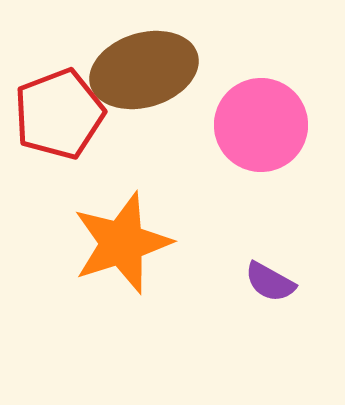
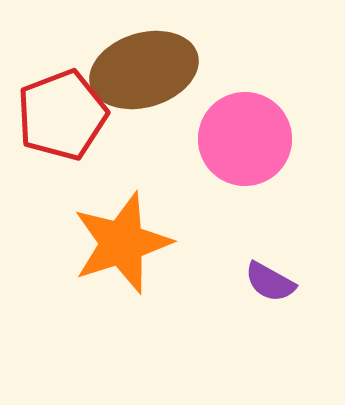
red pentagon: moved 3 px right, 1 px down
pink circle: moved 16 px left, 14 px down
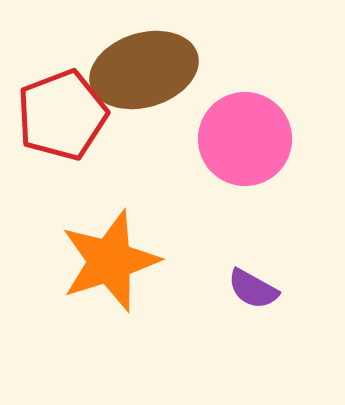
orange star: moved 12 px left, 18 px down
purple semicircle: moved 17 px left, 7 px down
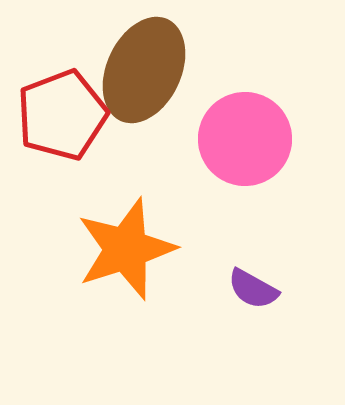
brown ellipse: rotated 48 degrees counterclockwise
orange star: moved 16 px right, 12 px up
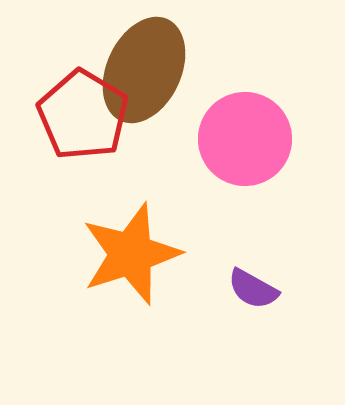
red pentagon: moved 21 px right; rotated 20 degrees counterclockwise
orange star: moved 5 px right, 5 px down
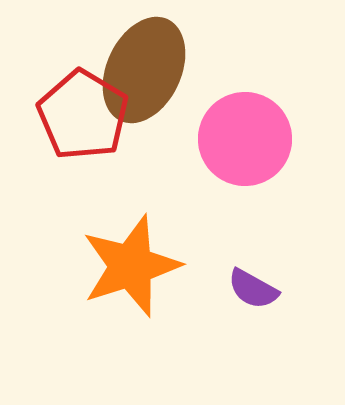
orange star: moved 12 px down
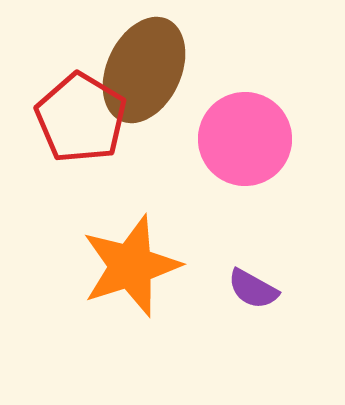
red pentagon: moved 2 px left, 3 px down
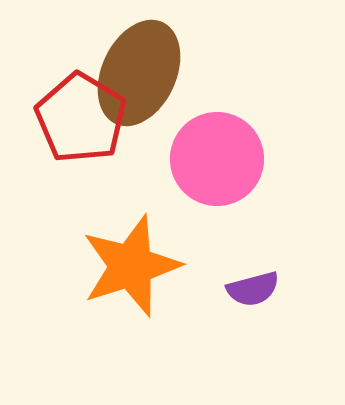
brown ellipse: moved 5 px left, 3 px down
pink circle: moved 28 px left, 20 px down
purple semicircle: rotated 44 degrees counterclockwise
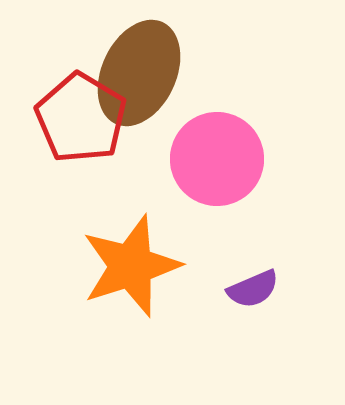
purple semicircle: rotated 8 degrees counterclockwise
